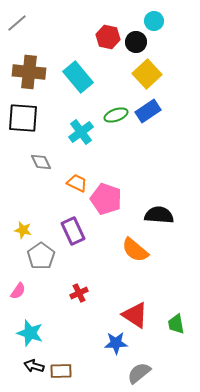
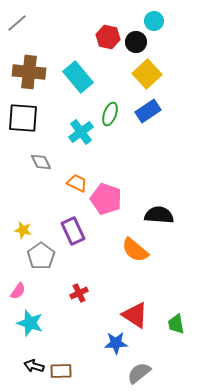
green ellipse: moved 6 px left, 1 px up; rotated 50 degrees counterclockwise
cyan star: moved 10 px up
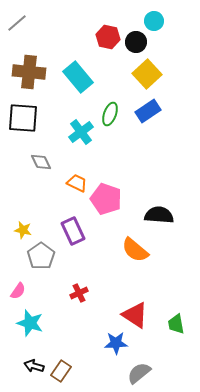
brown rectangle: rotated 55 degrees counterclockwise
